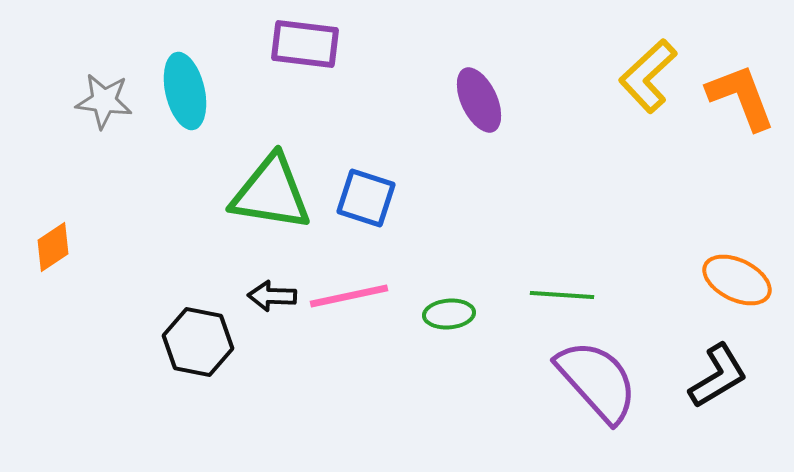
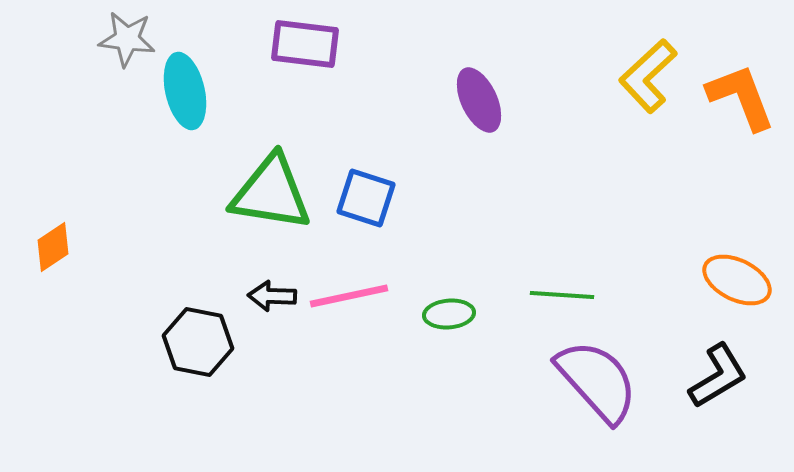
gray star: moved 23 px right, 62 px up
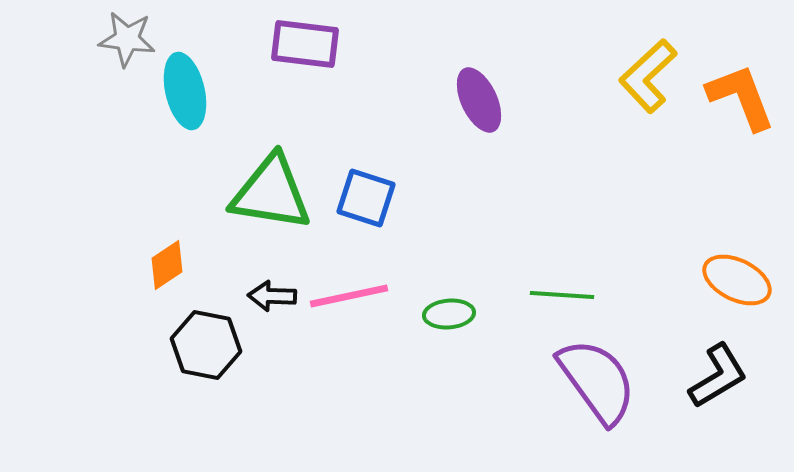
orange diamond: moved 114 px right, 18 px down
black hexagon: moved 8 px right, 3 px down
purple semicircle: rotated 6 degrees clockwise
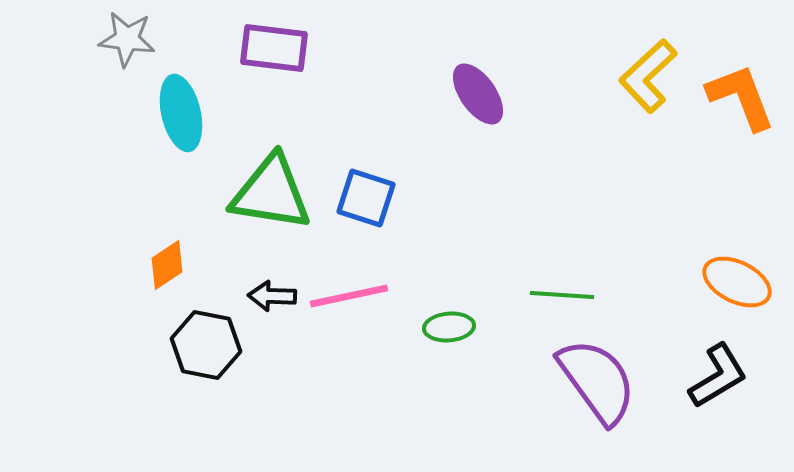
purple rectangle: moved 31 px left, 4 px down
cyan ellipse: moved 4 px left, 22 px down
purple ellipse: moved 1 px left, 6 px up; rotated 10 degrees counterclockwise
orange ellipse: moved 2 px down
green ellipse: moved 13 px down
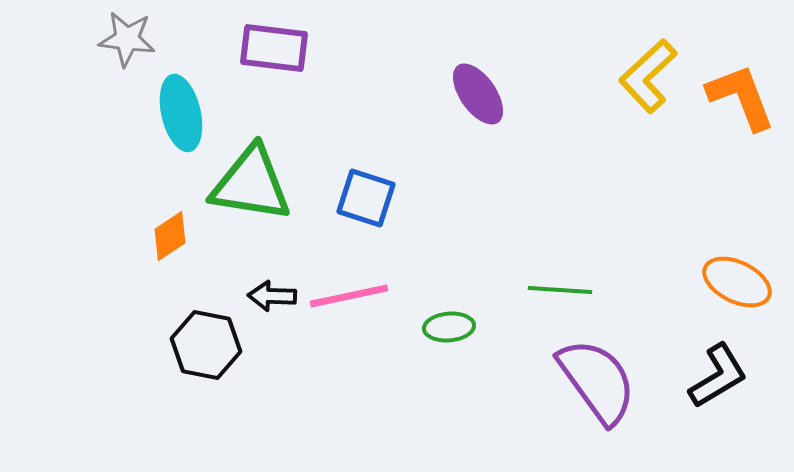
green triangle: moved 20 px left, 9 px up
orange diamond: moved 3 px right, 29 px up
green line: moved 2 px left, 5 px up
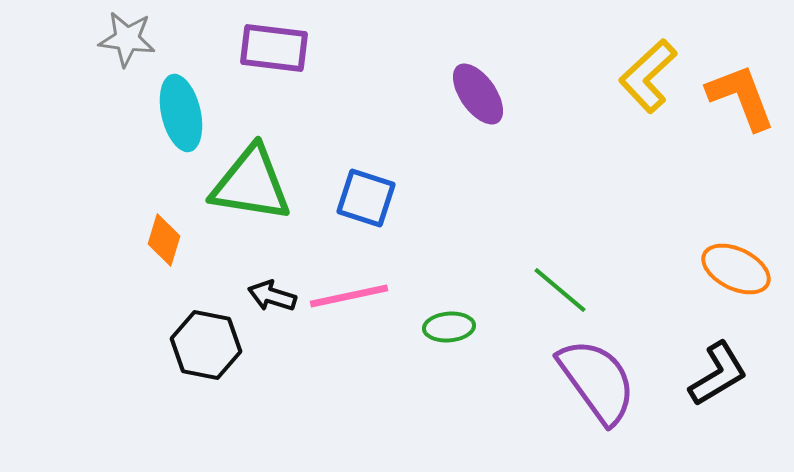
orange diamond: moved 6 px left, 4 px down; rotated 39 degrees counterclockwise
orange ellipse: moved 1 px left, 13 px up
green line: rotated 36 degrees clockwise
black arrow: rotated 15 degrees clockwise
black L-shape: moved 2 px up
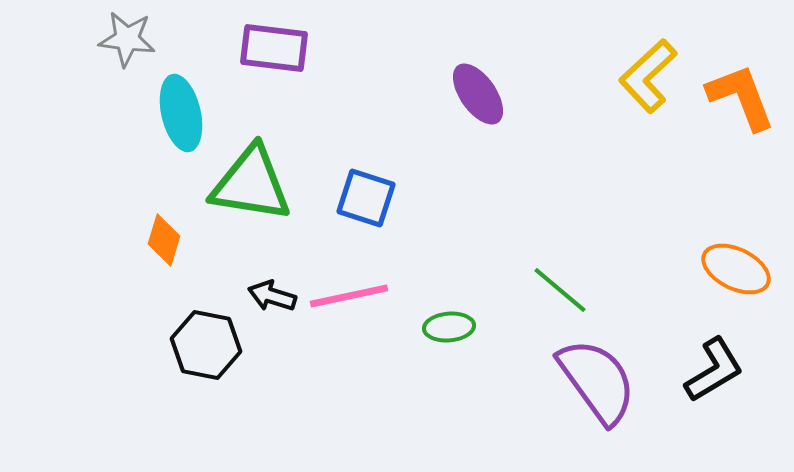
black L-shape: moved 4 px left, 4 px up
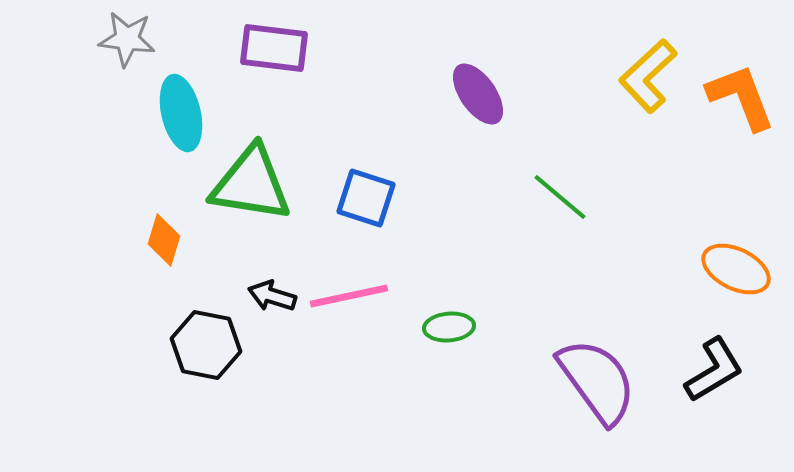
green line: moved 93 px up
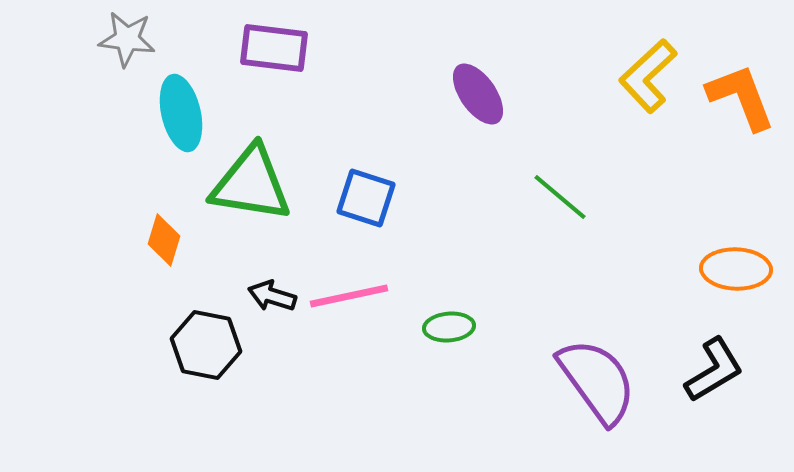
orange ellipse: rotated 24 degrees counterclockwise
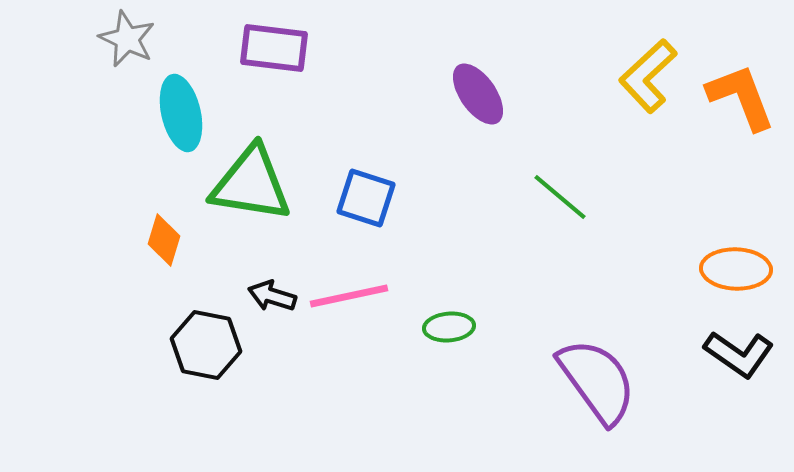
gray star: rotated 18 degrees clockwise
black L-shape: moved 25 px right, 16 px up; rotated 66 degrees clockwise
